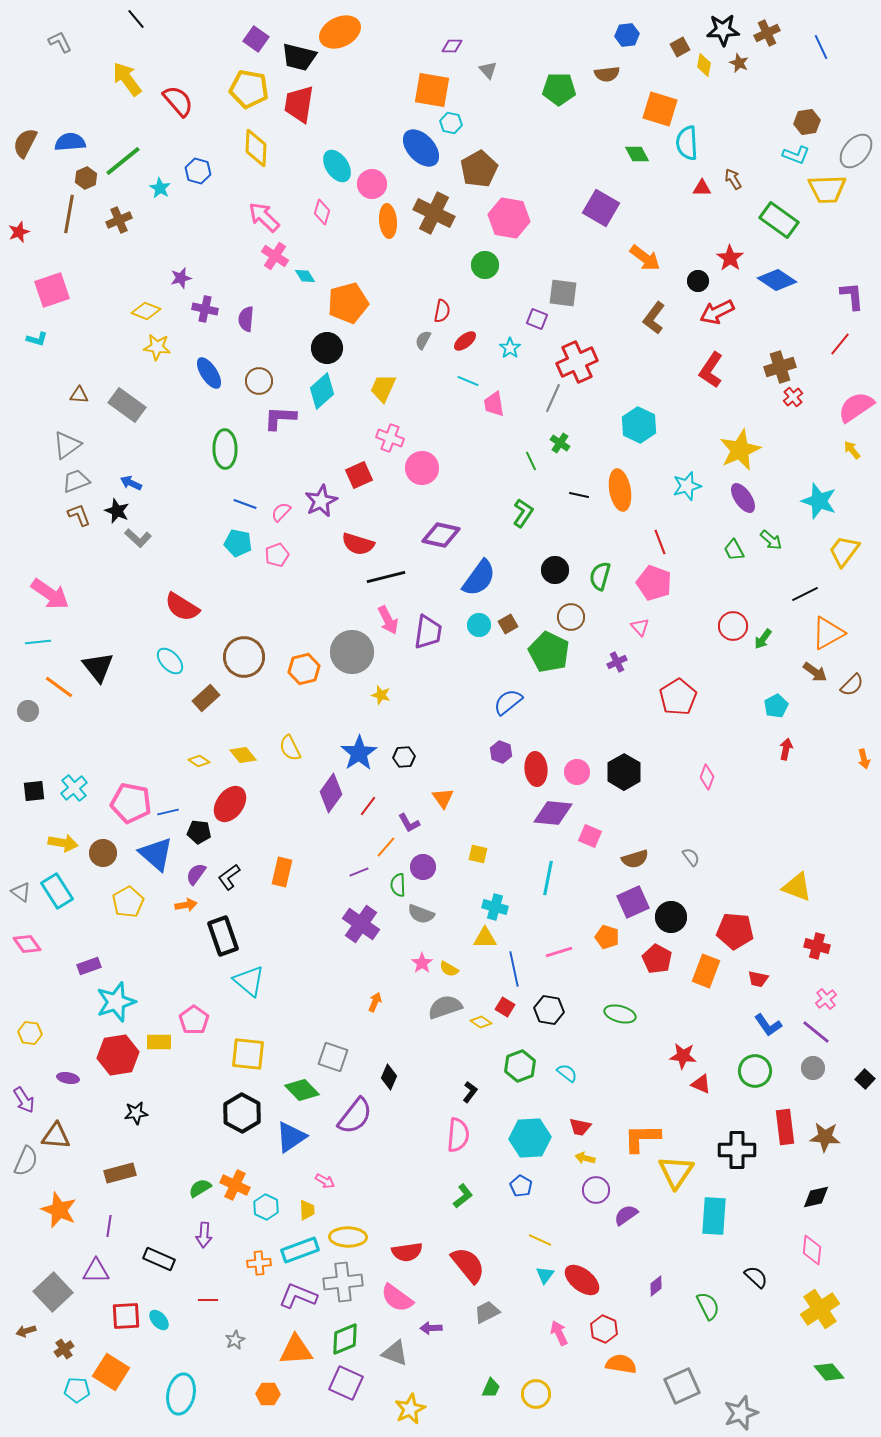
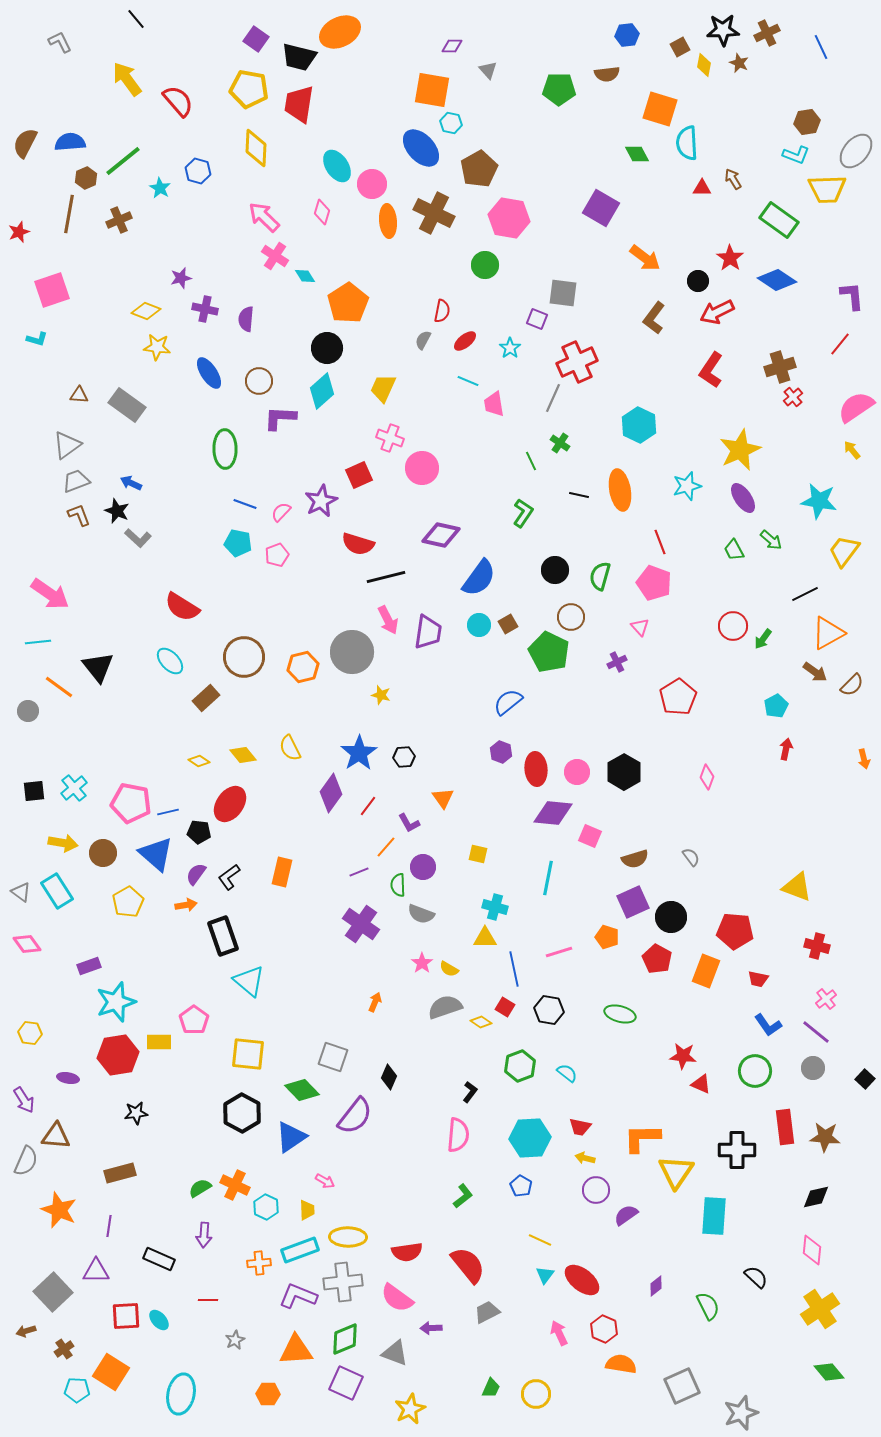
orange pentagon at (348, 303): rotated 18 degrees counterclockwise
cyan star at (819, 501): rotated 9 degrees counterclockwise
orange hexagon at (304, 669): moved 1 px left, 2 px up
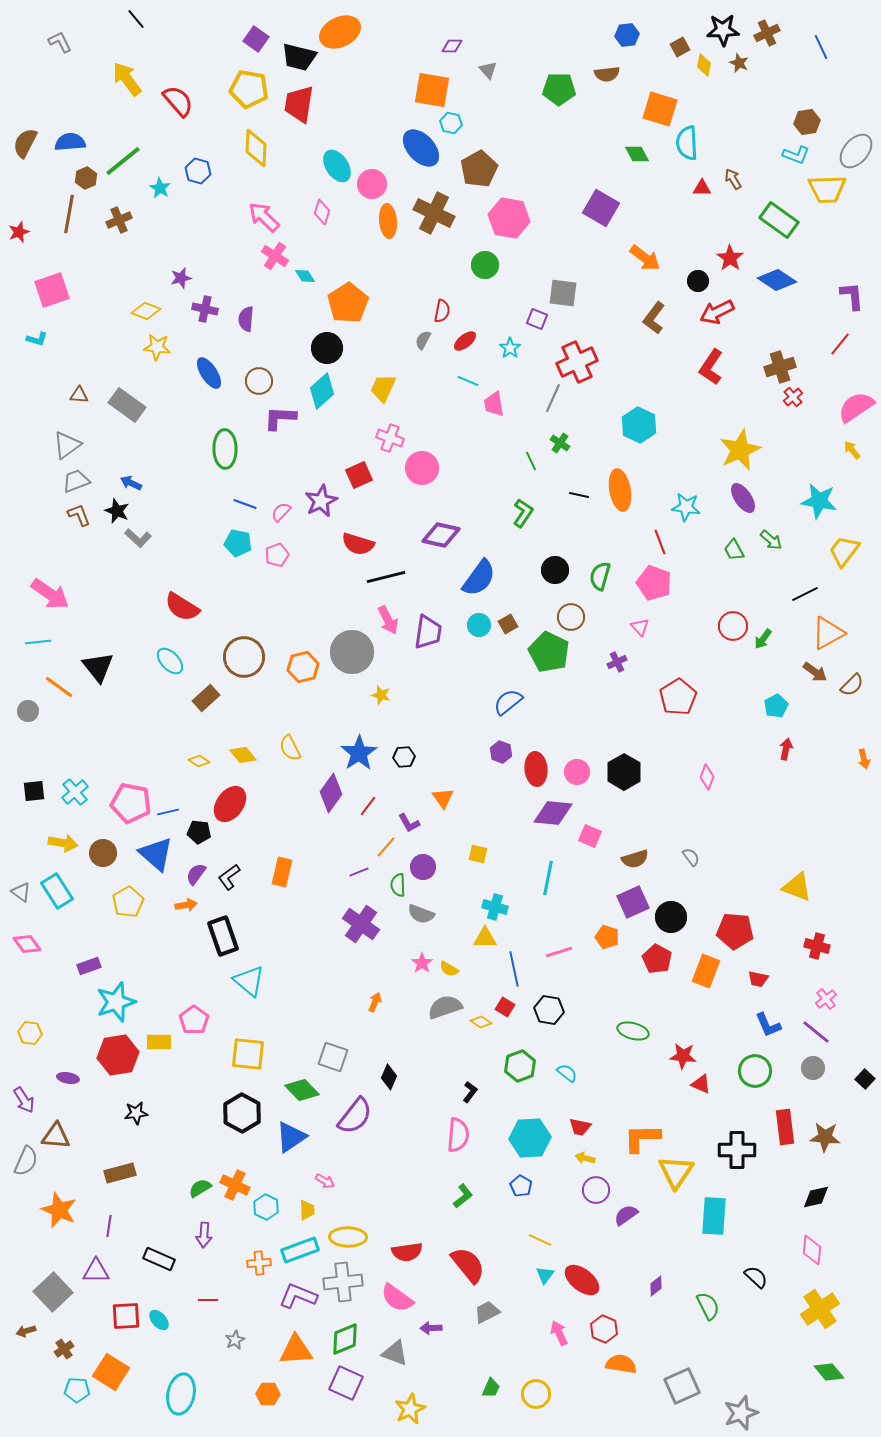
red L-shape at (711, 370): moved 3 px up
cyan star at (687, 486): moved 1 px left, 21 px down; rotated 24 degrees clockwise
cyan cross at (74, 788): moved 1 px right, 4 px down
green ellipse at (620, 1014): moved 13 px right, 17 px down
blue L-shape at (768, 1025): rotated 12 degrees clockwise
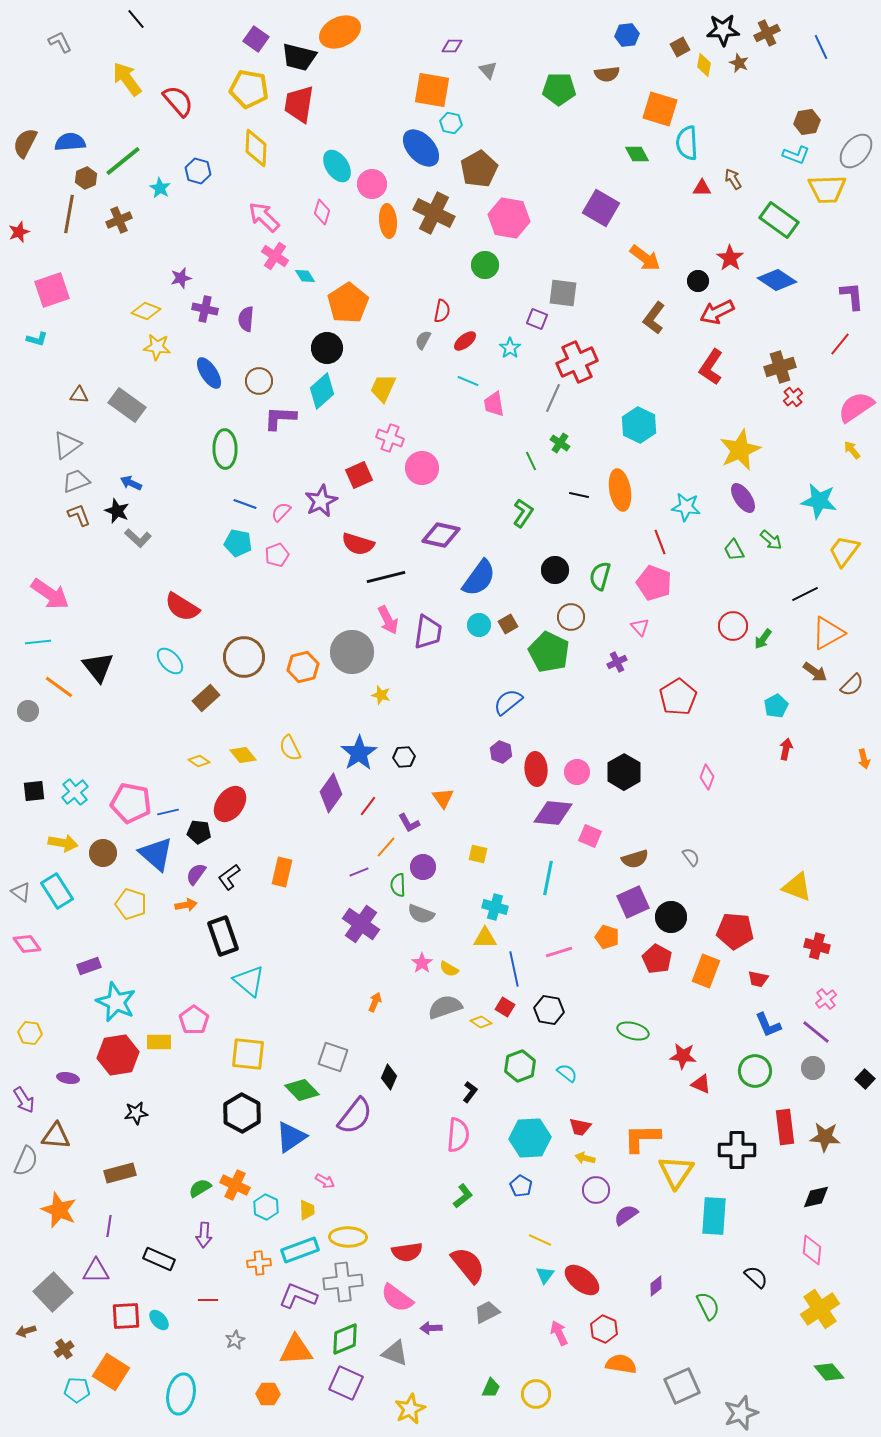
yellow pentagon at (128, 902): moved 3 px right, 2 px down; rotated 24 degrees counterclockwise
cyan star at (116, 1002): rotated 30 degrees counterclockwise
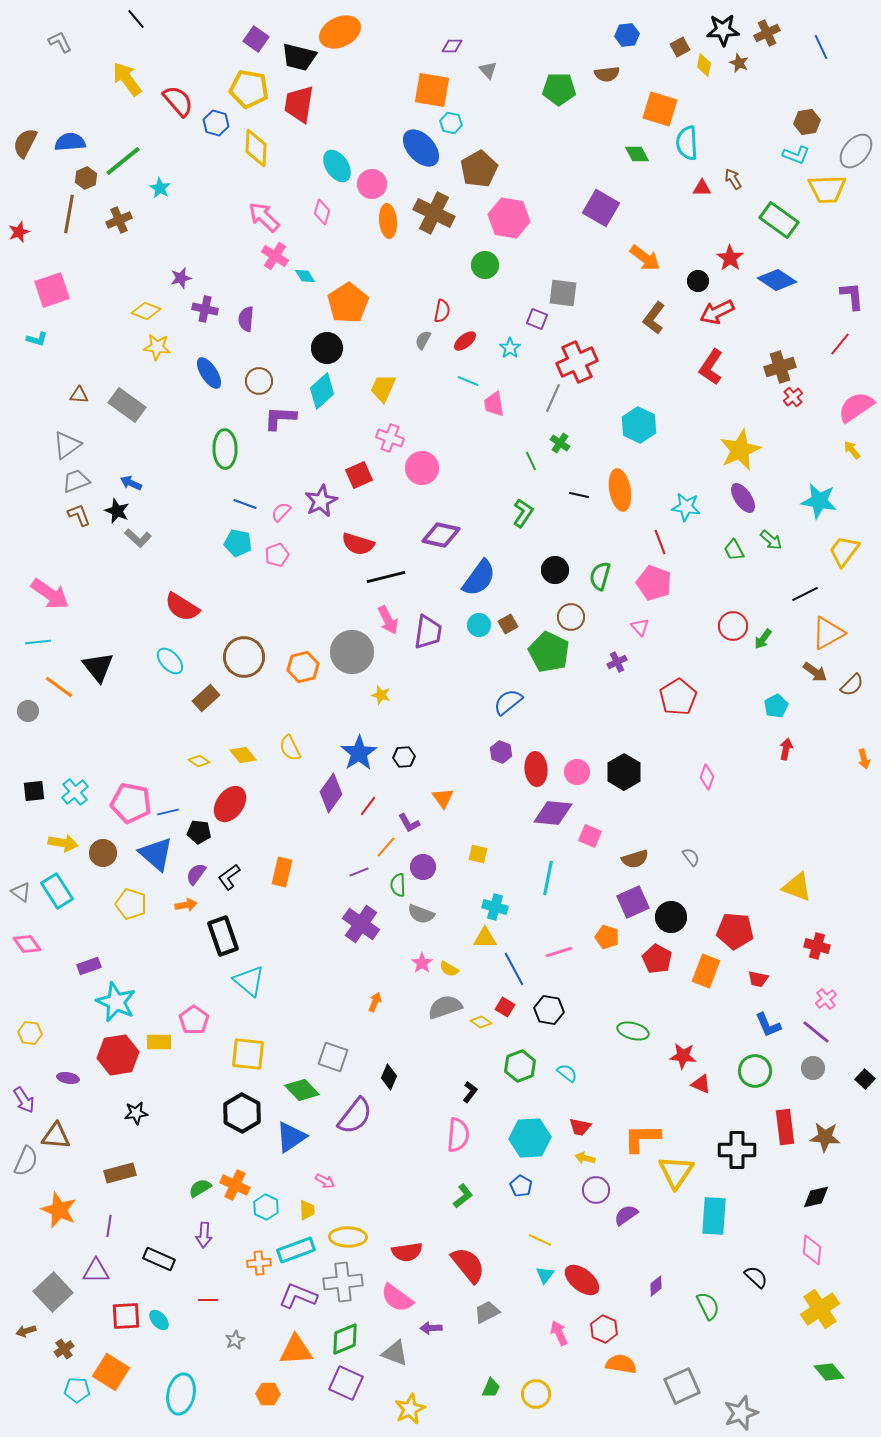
blue hexagon at (198, 171): moved 18 px right, 48 px up
blue line at (514, 969): rotated 16 degrees counterclockwise
cyan rectangle at (300, 1250): moved 4 px left
